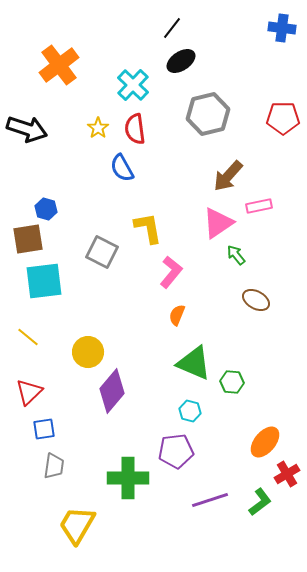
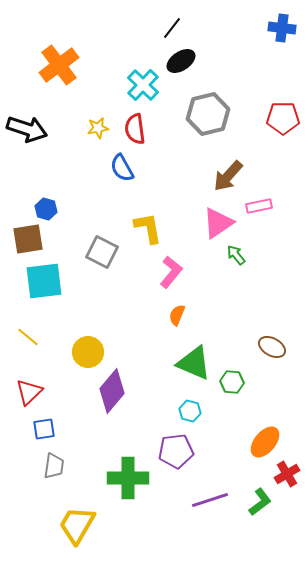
cyan cross: moved 10 px right
yellow star: rotated 25 degrees clockwise
brown ellipse: moved 16 px right, 47 px down
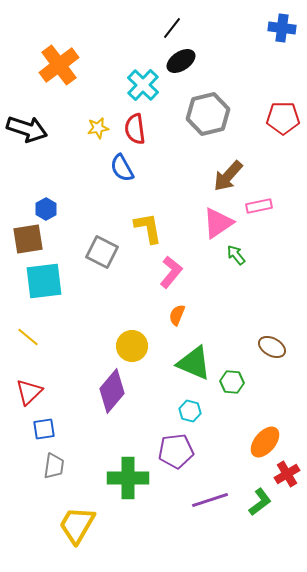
blue hexagon: rotated 15 degrees clockwise
yellow circle: moved 44 px right, 6 px up
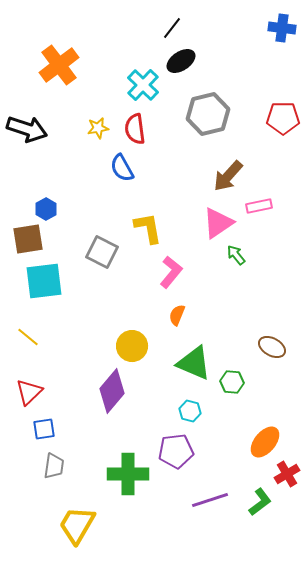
green cross: moved 4 px up
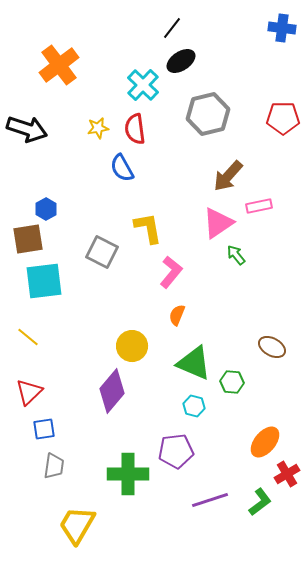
cyan hexagon: moved 4 px right, 5 px up
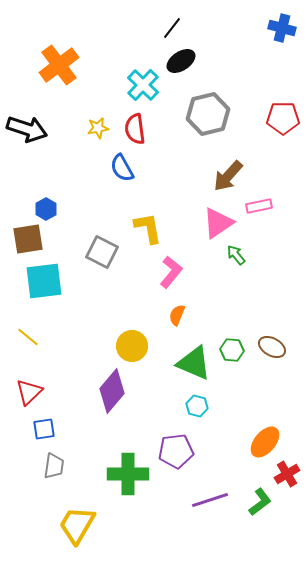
blue cross: rotated 8 degrees clockwise
green hexagon: moved 32 px up
cyan hexagon: moved 3 px right
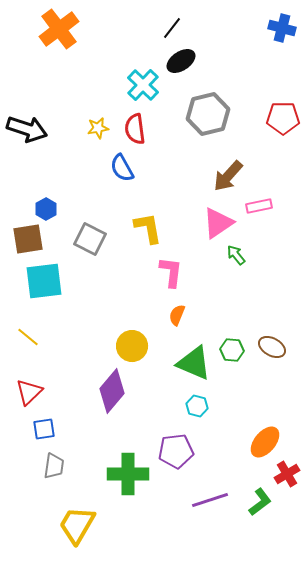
orange cross: moved 36 px up
gray square: moved 12 px left, 13 px up
pink L-shape: rotated 32 degrees counterclockwise
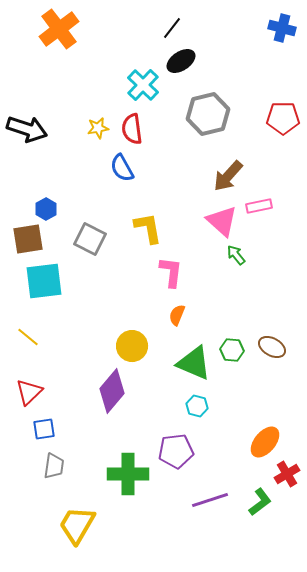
red semicircle: moved 3 px left
pink triangle: moved 4 px right, 2 px up; rotated 44 degrees counterclockwise
